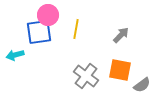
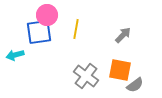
pink circle: moved 1 px left
gray arrow: moved 2 px right
gray semicircle: moved 7 px left
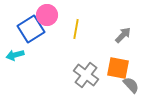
blue square: moved 8 px left, 3 px up; rotated 24 degrees counterclockwise
orange square: moved 2 px left, 2 px up
gray cross: moved 1 px up
gray semicircle: moved 4 px left; rotated 96 degrees counterclockwise
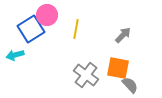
gray semicircle: moved 1 px left
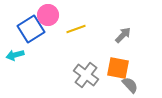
pink circle: moved 1 px right
yellow line: rotated 60 degrees clockwise
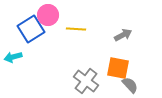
yellow line: rotated 24 degrees clockwise
gray arrow: rotated 18 degrees clockwise
cyan arrow: moved 2 px left, 2 px down
gray cross: moved 6 px down
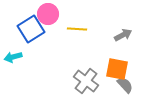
pink circle: moved 1 px up
yellow line: moved 1 px right
orange square: moved 1 px left, 1 px down
gray semicircle: moved 5 px left
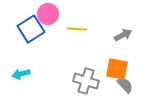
cyan arrow: moved 8 px right, 17 px down
gray cross: rotated 20 degrees counterclockwise
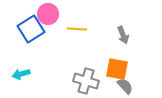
gray arrow: rotated 96 degrees clockwise
gray semicircle: moved 1 px down
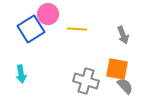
cyan arrow: rotated 84 degrees counterclockwise
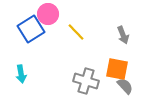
yellow line: moved 1 px left, 3 px down; rotated 42 degrees clockwise
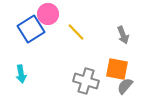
gray semicircle: rotated 96 degrees counterclockwise
